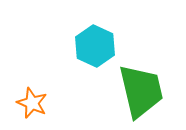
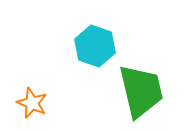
cyan hexagon: rotated 6 degrees counterclockwise
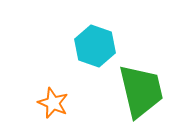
orange star: moved 21 px right
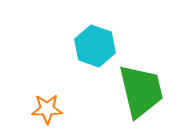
orange star: moved 6 px left, 6 px down; rotated 24 degrees counterclockwise
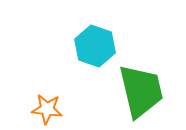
orange star: rotated 8 degrees clockwise
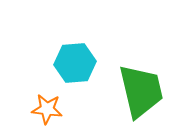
cyan hexagon: moved 20 px left, 17 px down; rotated 24 degrees counterclockwise
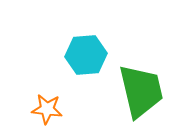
cyan hexagon: moved 11 px right, 8 px up
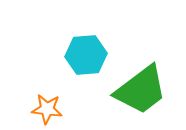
green trapezoid: moved 1 px up; rotated 66 degrees clockwise
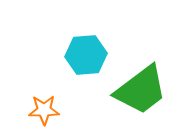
orange star: moved 3 px left, 1 px down; rotated 8 degrees counterclockwise
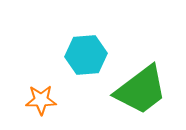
orange star: moved 3 px left, 10 px up
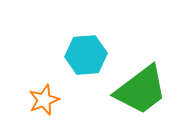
orange star: moved 3 px right; rotated 20 degrees counterclockwise
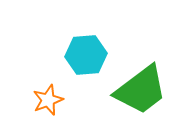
orange star: moved 4 px right
